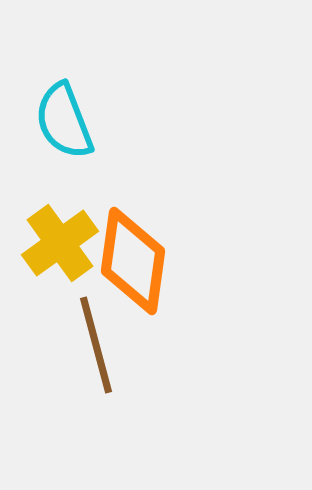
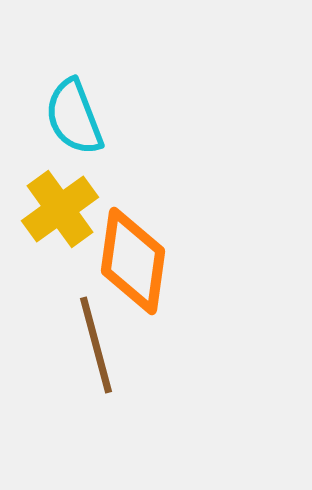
cyan semicircle: moved 10 px right, 4 px up
yellow cross: moved 34 px up
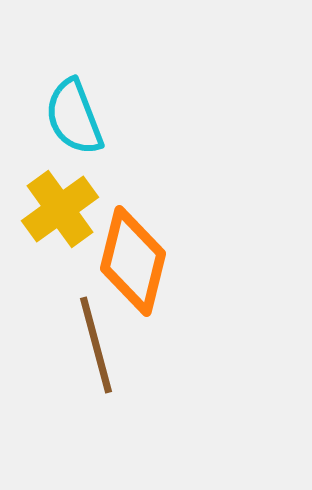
orange diamond: rotated 6 degrees clockwise
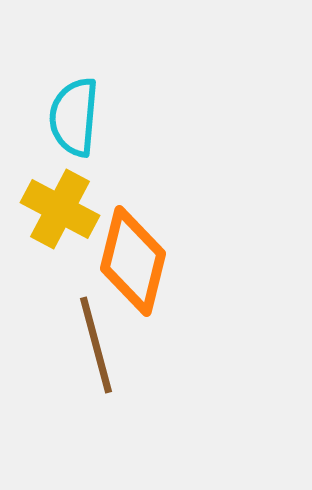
cyan semicircle: rotated 26 degrees clockwise
yellow cross: rotated 26 degrees counterclockwise
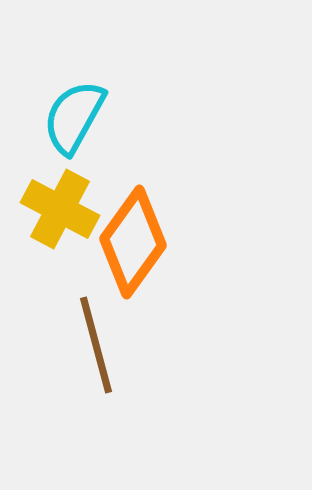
cyan semicircle: rotated 24 degrees clockwise
orange diamond: moved 19 px up; rotated 22 degrees clockwise
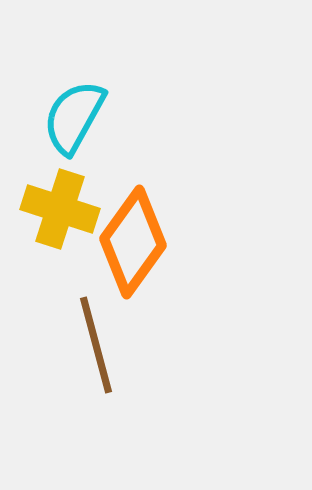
yellow cross: rotated 10 degrees counterclockwise
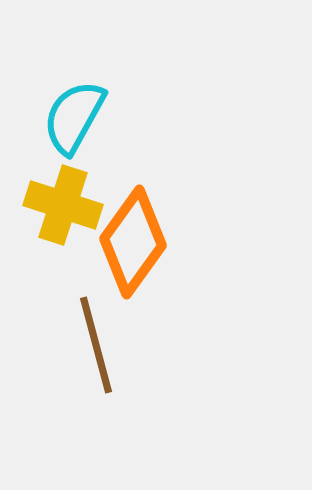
yellow cross: moved 3 px right, 4 px up
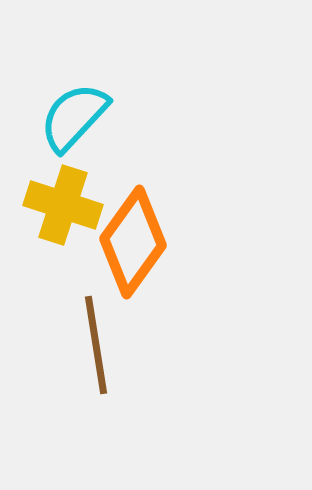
cyan semicircle: rotated 14 degrees clockwise
brown line: rotated 6 degrees clockwise
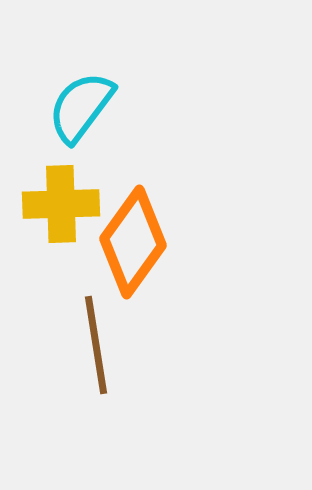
cyan semicircle: moved 7 px right, 10 px up; rotated 6 degrees counterclockwise
yellow cross: moved 2 px left, 1 px up; rotated 20 degrees counterclockwise
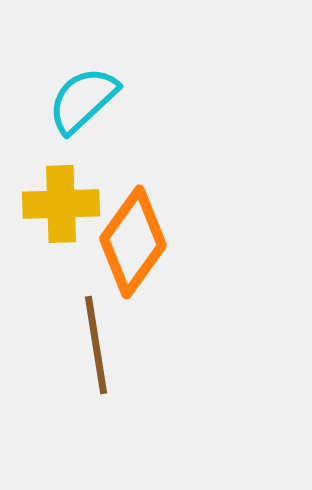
cyan semicircle: moved 2 px right, 7 px up; rotated 10 degrees clockwise
